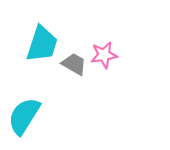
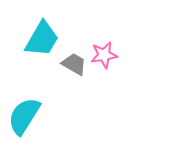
cyan trapezoid: moved 5 px up; rotated 12 degrees clockwise
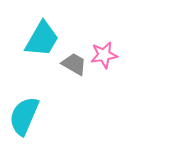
cyan semicircle: rotated 9 degrees counterclockwise
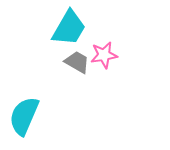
cyan trapezoid: moved 27 px right, 11 px up
gray trapezoid: moved 3 px right, 2 px up
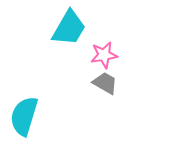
gray trapezoid: moved 28 px right, 21 px down
cyan semicircle: rotated 6 degrees counterclockwise
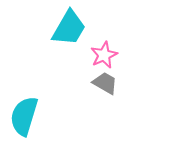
pink star: rotated 16 degrees counterclockwise
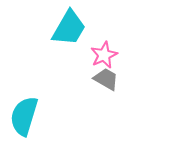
gray trapezoid: moved 1 px right, 4 px up
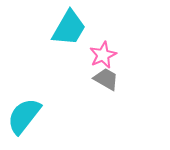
pink star: moved 1 px left
cyan semicircle: rotated 21 degrees clockwise
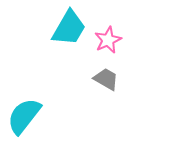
pink star: moved 5 px right, 15 px up
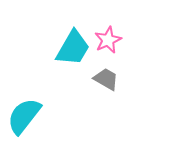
cyan trapezoid: moved 4 px right, 20 px down
